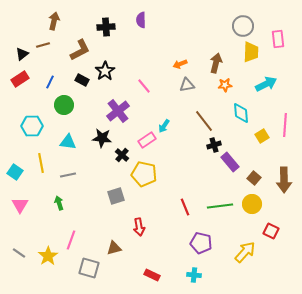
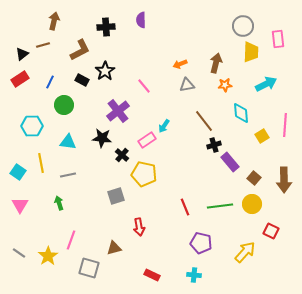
cyan square at (15, 172): moved 3 px right
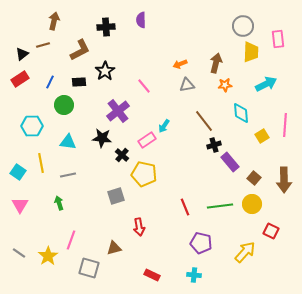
black rectangle at (82, 80): moved 3 px left, 2 px down; rotated 32 degrees counterclockwise
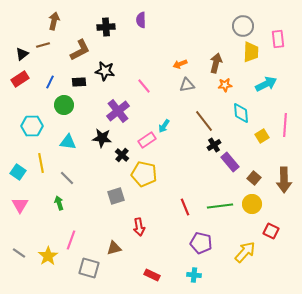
black star at (105, 71): rotated 30 degrees counterclockwise
black cross at (214, 145): rotated 16 degrees counterclockwise
gray line at (68, 175): moved 1 px left, 3 px down; rotated 56 degrees clockwise
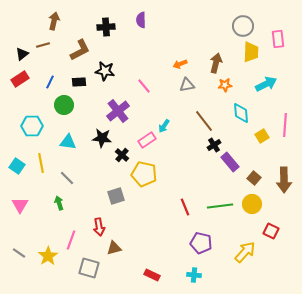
cyan square at (18, 172): moved 1 px left, 6 px up
red arrow at (139, 227): moved 40 px left
